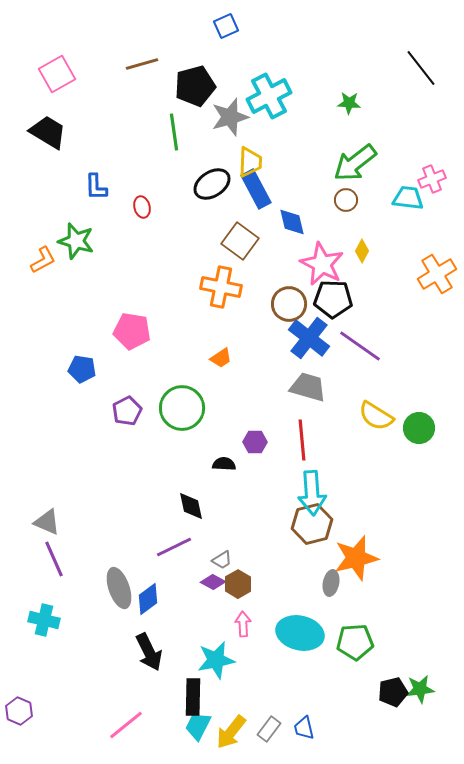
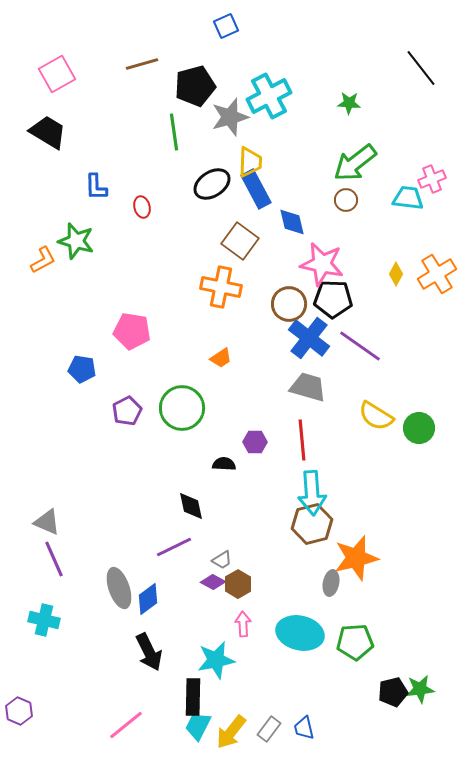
yellow diamond at (362, 251): moved 34 px right, 23 px down
pink star at (322, 264): rotated 15 degrees counterclockwise
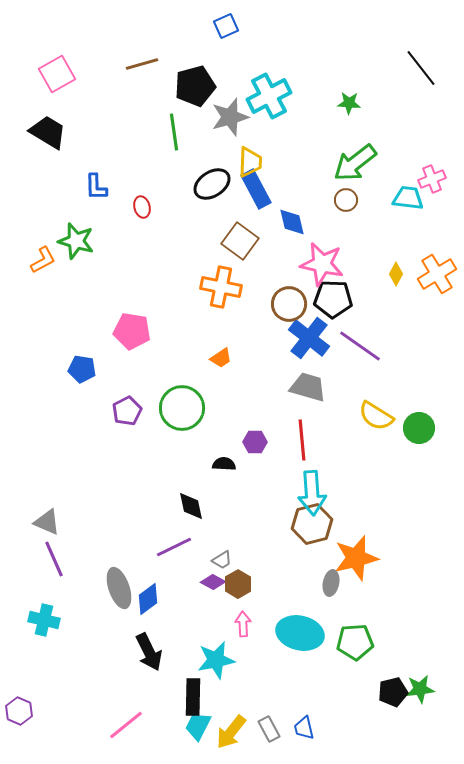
gray rectangle at (269, 729): rotated 65 degrees counterclockwise
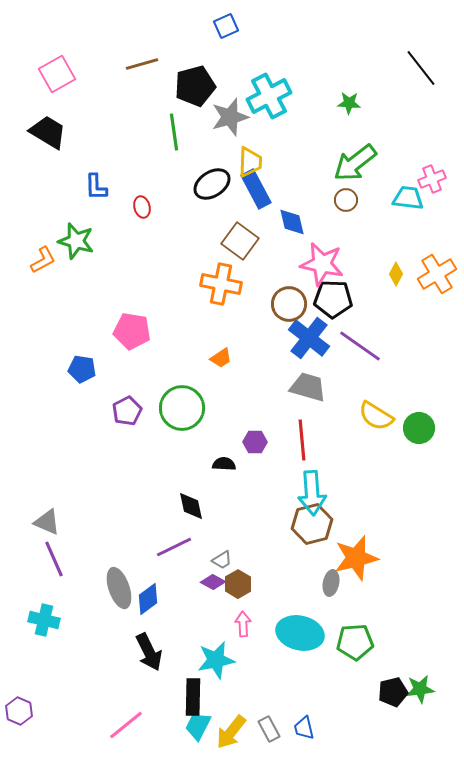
orange cross at (221, 287): moved 3 px up
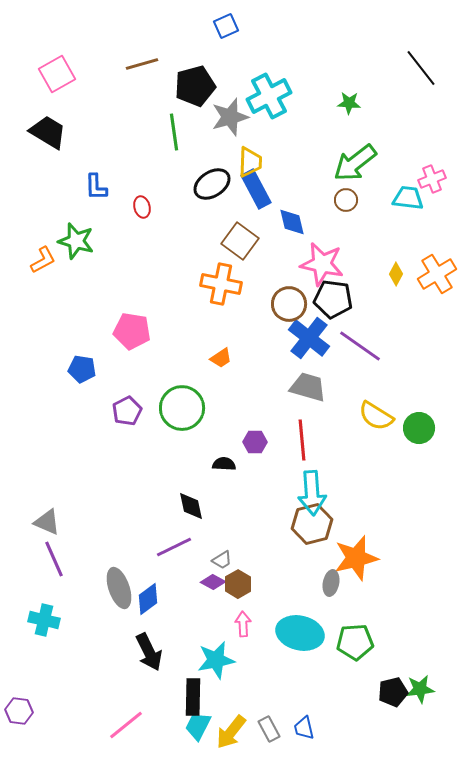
black pentagon at (333, 299): rotated 6 degrees clockwise
purple hexagon at (19, 711): rotated 16 degrees counterclockwise
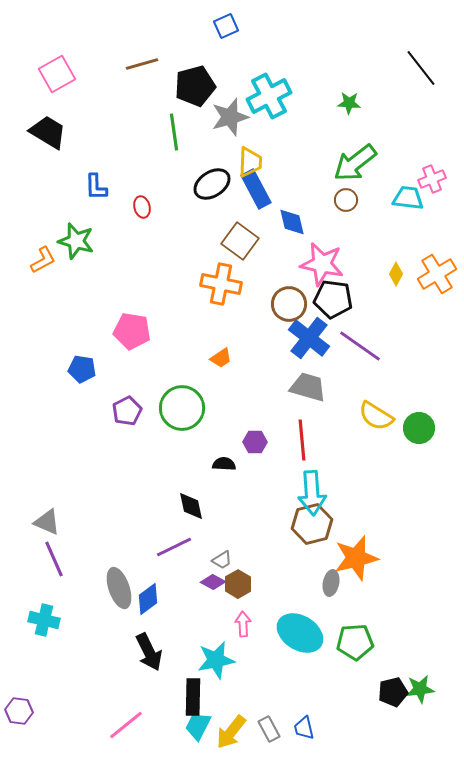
cyan ellipse at (300, 633): rotated 18 degrees clockwise
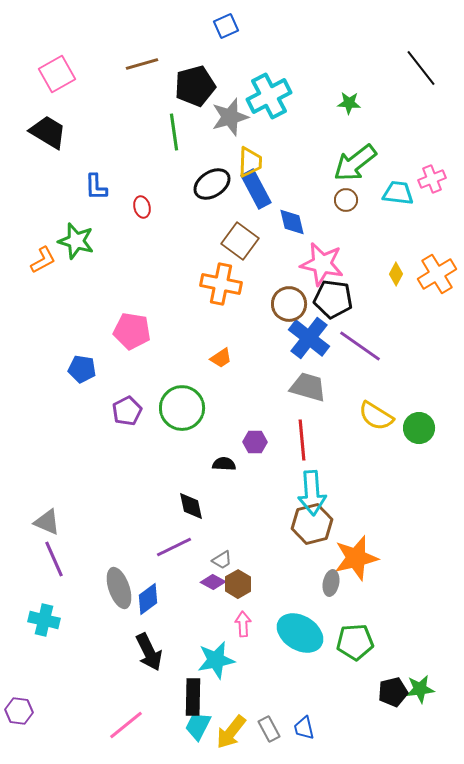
cyan trapezoid at (408, 198): moved 10 px left, 5 px up
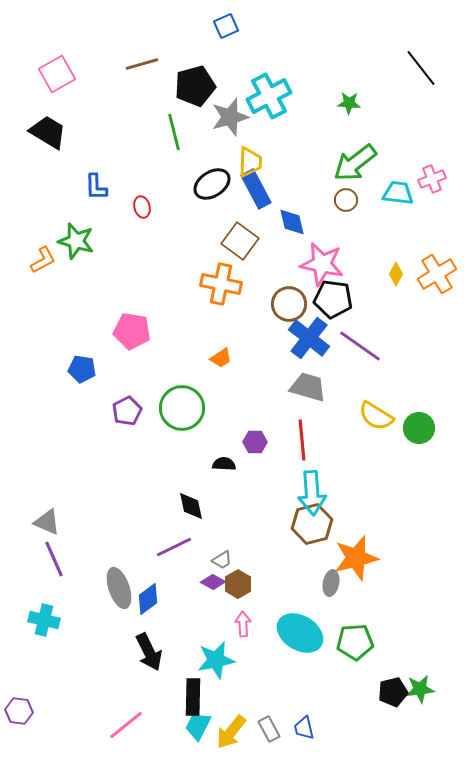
green line at (174, 132): rotated 6 degrees counterclockwise
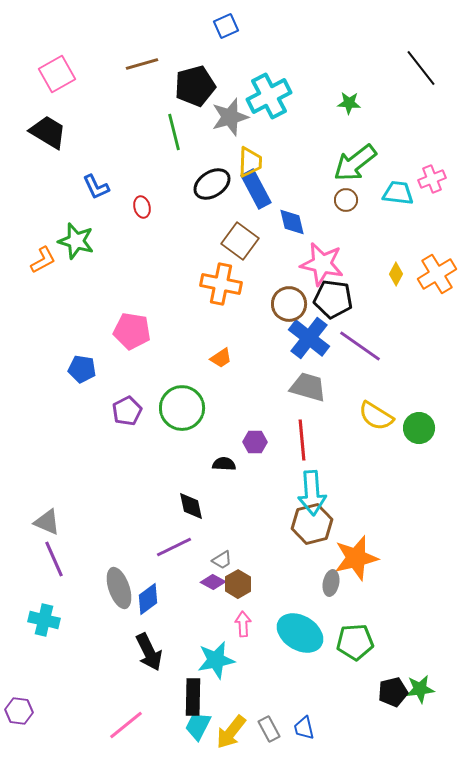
blue L-shape at (96, 187): rotated 24 degrees counterclockwise
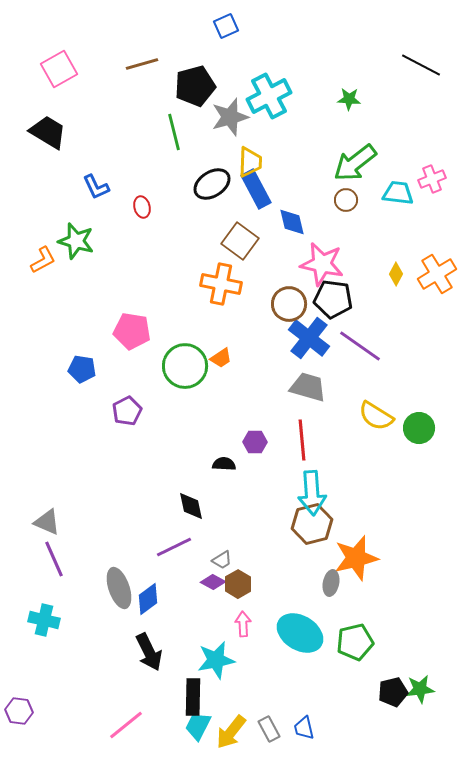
black line at (421, 68): moved 3 px up; rotated 24 degrees counterclockwise
pink square at (57, 74): moved 2 px right, 5 px up
green star at (349, 103): moved 4 px up
green circle at (182, 408): moved 3 px right, 42 px up
green pentagon at (355, 642): rotated 9 degrees counterclockwise
